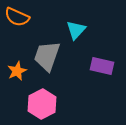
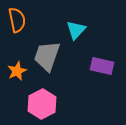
orange semicircle: moved 3 px down; rotated 125 degrees counterclockwise
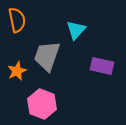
pink hexagon: rotated 12 degrees counterclockwise
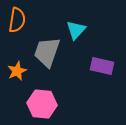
orange semicircle: rotated 20 degrees clockwise
gray trapezoid: moved 4 px up
pink hexagon: rotated 16 degrees counterclockwise
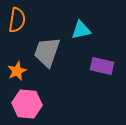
cyan triangle: moved 5 px right; rotated 35 degrees clockwise
pink hexagon: moved 15 px left
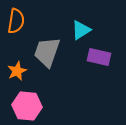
orange semicircle: moved 1 px left, 1 px down
cyan triangle: rotated 20 degrees counterclockwise
purple rectangle: moved 3 px left, 9 px up
pink hexagon: moved 2 px down
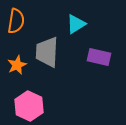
cyan triangle: moved 5 px left, 6 px up
gray trapezoid: rotated 16 degrees counterclockwise
orange star: moved 6 px up
pink hexagon: moved 2 px right; rotated 20 degrees clockwise
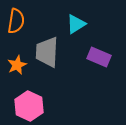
purple rectangle: rotated 10 degrees clockwise
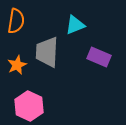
cyan triangle: moved 1 px left, 1 px down; rotated 10 degrees clockwise
